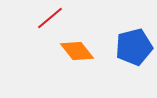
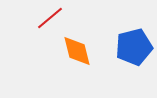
orange diamond: rotated 24 degrees clockwise
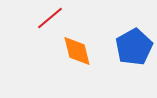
blue pentagon: rotated 15 degrees counterclockwise
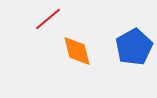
red line: moved 2 px left, 1 px down
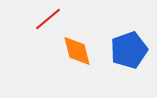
blue pentagon: moved 5 px left, 3 px down; rotated 9 degrees clockwise
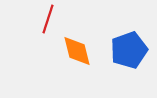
red line: rotated 32 degrees counterclockwise
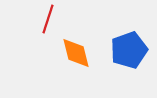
orange diamond: moved 1 px left, 2 px down
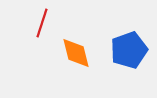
red line: moved 6 px left, 4 px down
